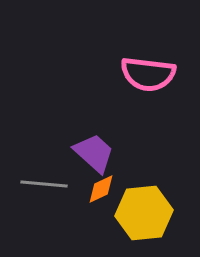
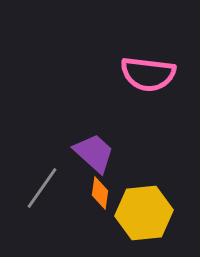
gray line: moved 2 px left, 4 px down; rotated 60 degrees counterclockwise
orange diamond: moved 1 px left, 4 px down; rotated 56 degrees counterclockwise
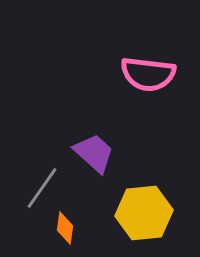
orange diamond: moved 35 px left, 35 px down
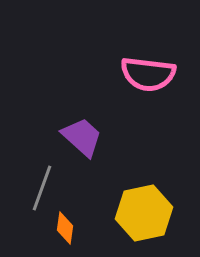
purple trapezoid: moved 12 px left, 16 px up
gray line: rotated 15 degrees counterclockwise
yellow hexagon: rotated 6 degrees counterclockwise
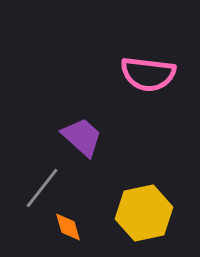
gray line: rotated 18 degrees clockwise
orange diamond: moved 3 px right, 1 px up; rotated 24 degrees counterclockwise
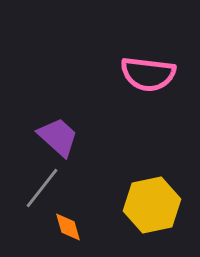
purple trapezoid: moved 24 px left
yellow hexagon: moved 8 px right, 8 px up
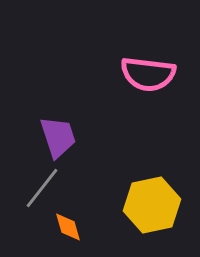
purple trapezoid: rotated 30 degrees clockwise
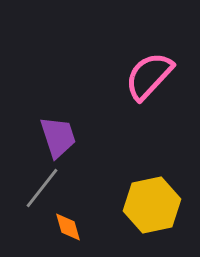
pink semicircle: moved 1 px right, 2 px down; rotated 126 degrees clockwise
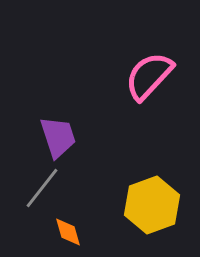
yellow hexagon: rotated 8 degrees counterclockwise
orange diamond: moved 5 px down
